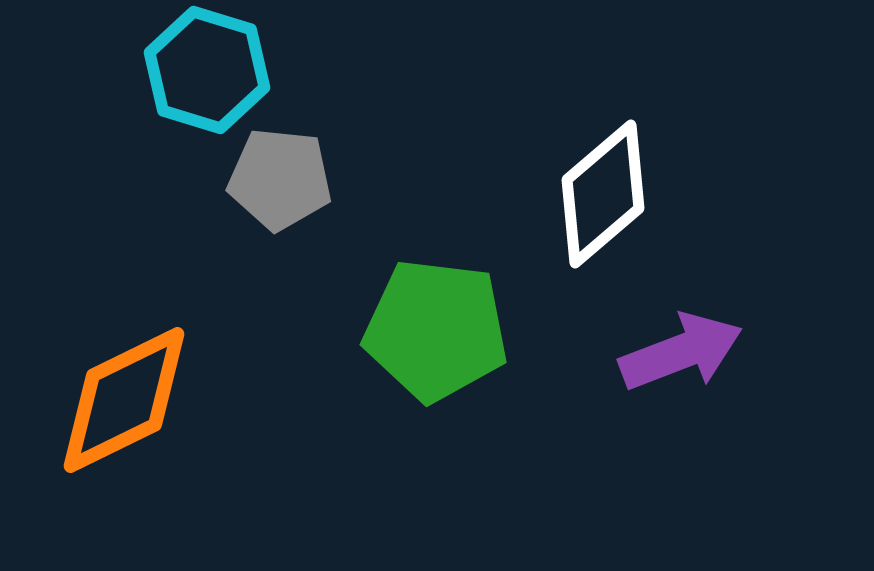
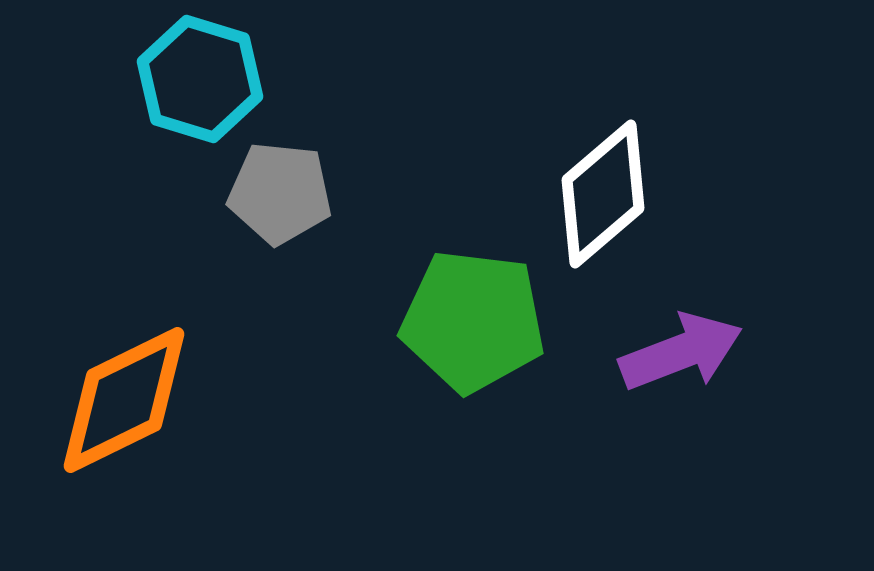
cyan hexagon: moved 7 px left, 9 px down
gray pentagon: moved 14 px down
green pentagon: moved 37 px right, 9 px up
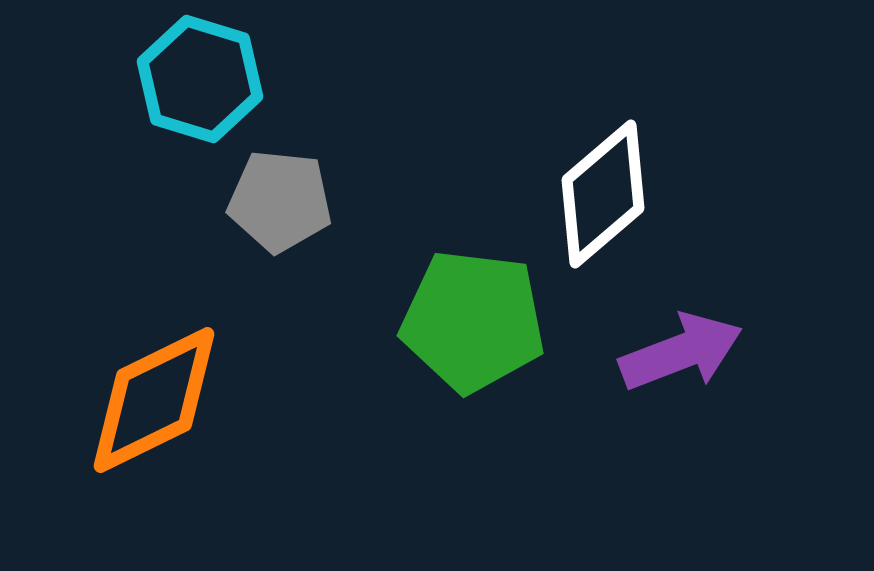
gray pentagon: moved 8 px down
orange diamond: moved 30 px right
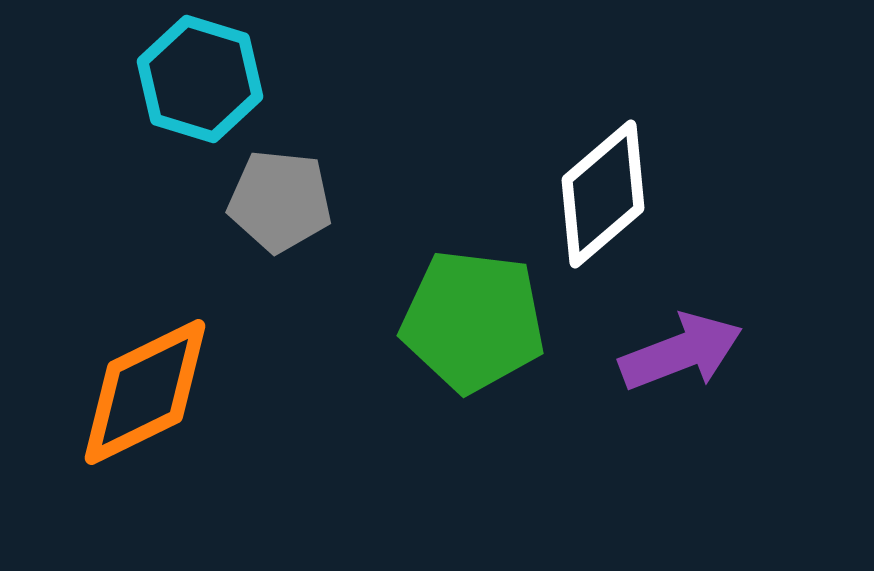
orange diamond: moved 9 px left, 8 px up
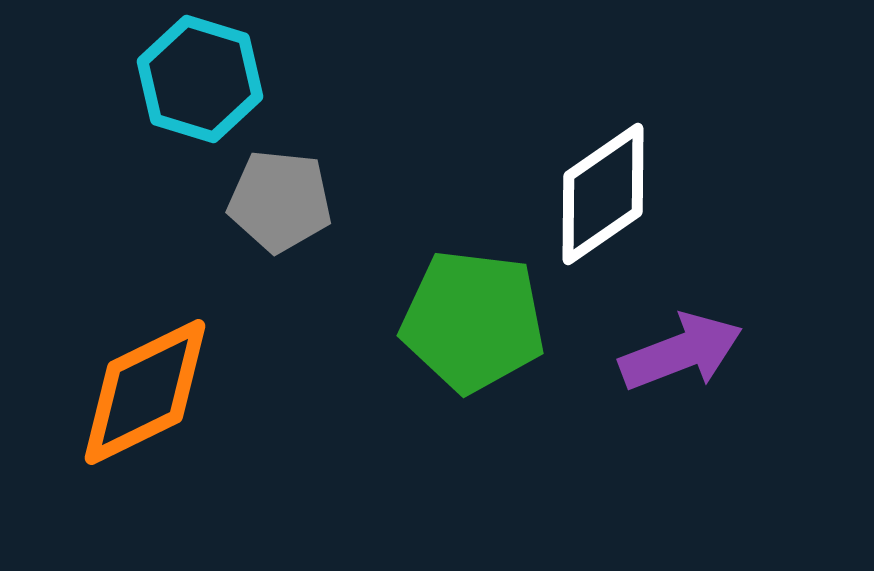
white diamond: rotated 6 degrees clockwise
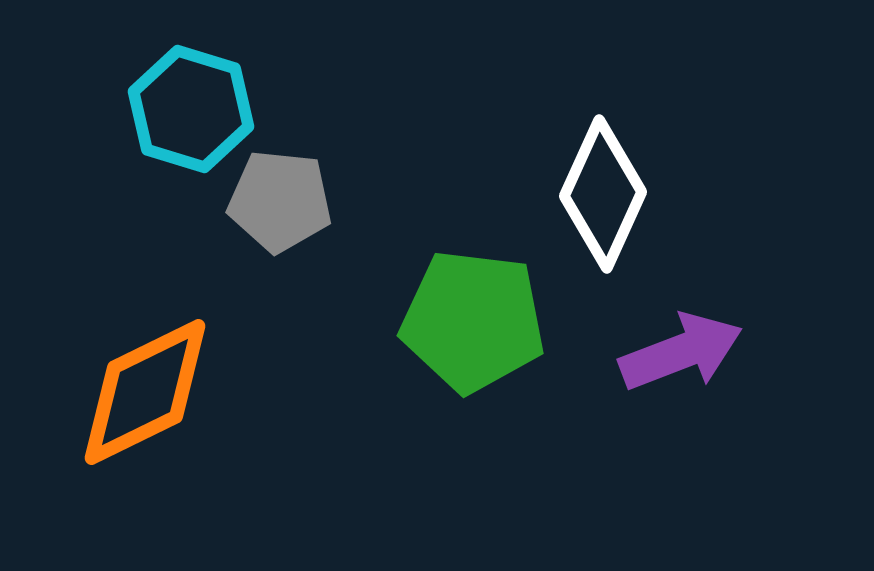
cyan hexagon: moved 9 px left, 30 px down
white diamond: rotated 31 degrees counterclockwise
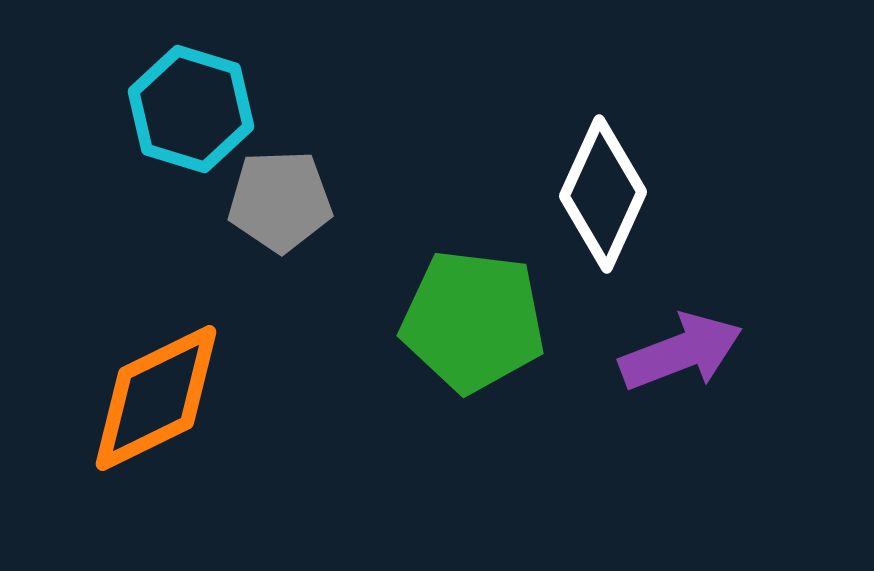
gray pentagon: rotated 8 degrees counterclockwise
orange diamond: moved 11 px right, 6 px down
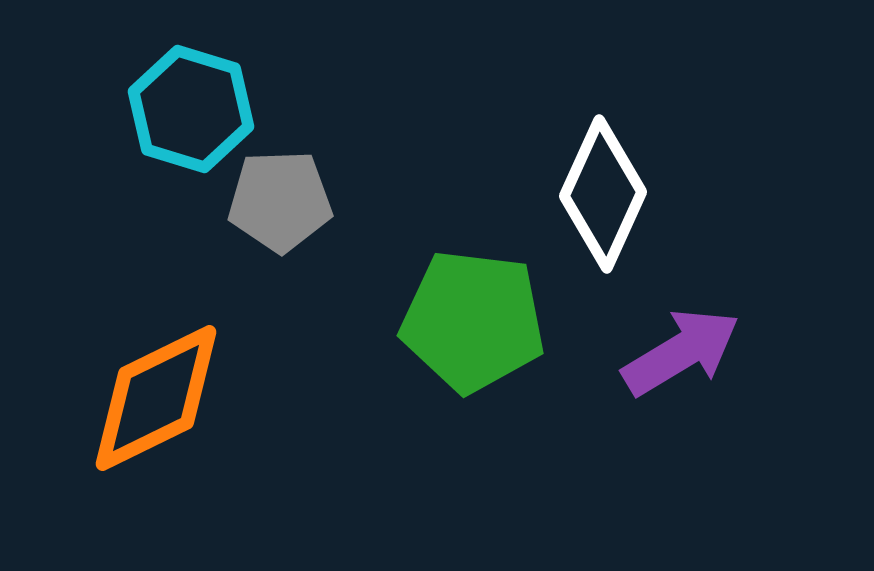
purple arrow: rotated 10 degrees counterclockwise
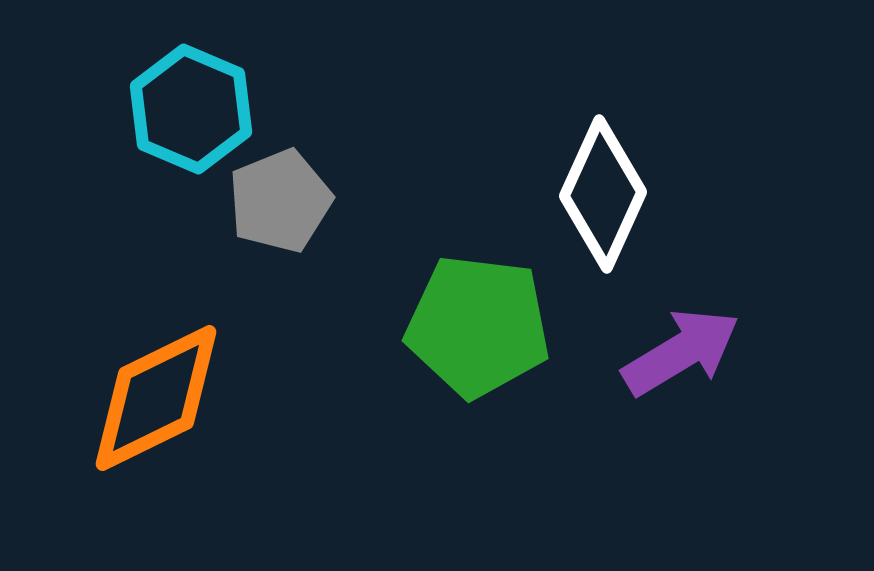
cyan hexagon: rotated 6 degrees clockwise
gray pentagon: rotated 20 degrees counterclockwise
green pentagon: moved 5 px right, 5 px down
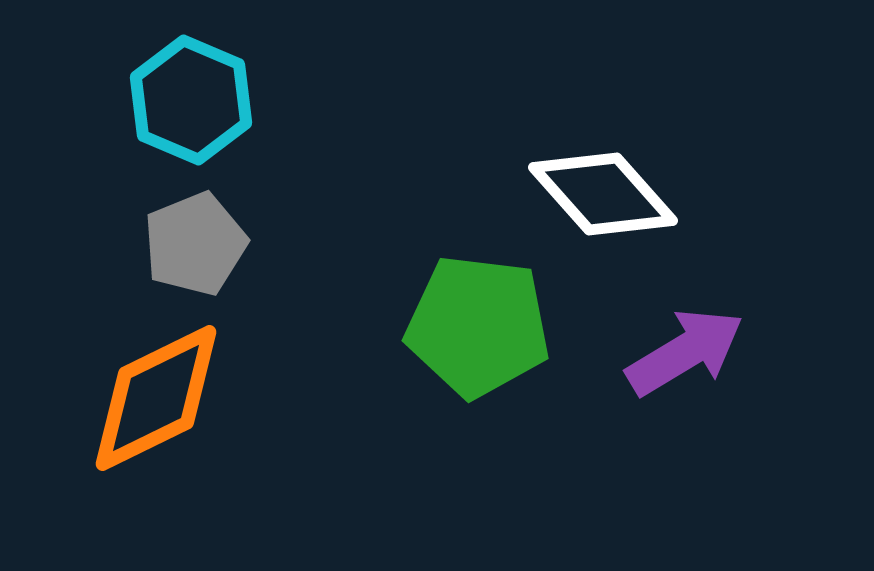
cyan hexagon: moved 9 px up
white diamond: rotated 66 degrees counterclockwise
gray pentagon: moved 85 px left, 43 px down
purple arrow: moved 4 px right
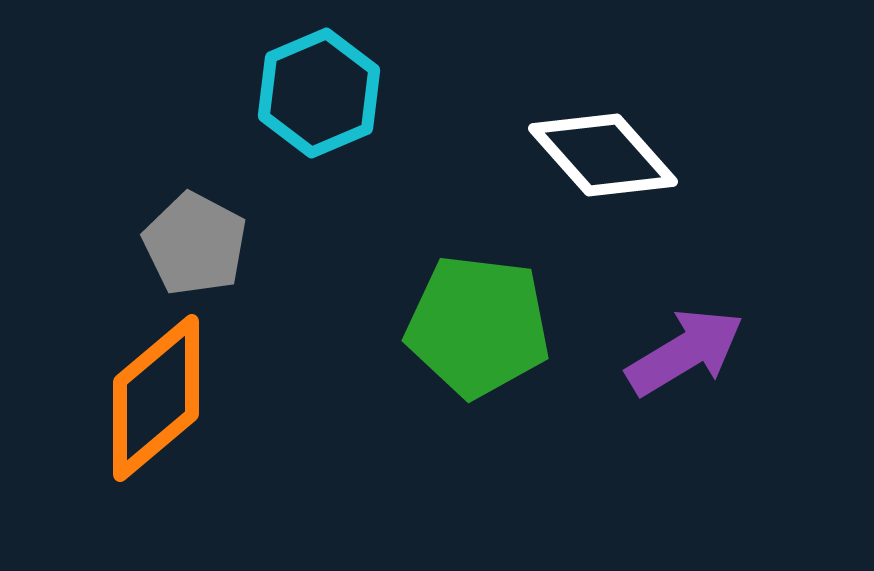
cyan hexagon: moved 128 px right, 7 px up; rotated 14 degrees clockwise
white diamond: moved 39 px up
gray pentagon: rotated 22 degrees counterclockwise
orange diamond: rotated 14 degrees counterclockwise
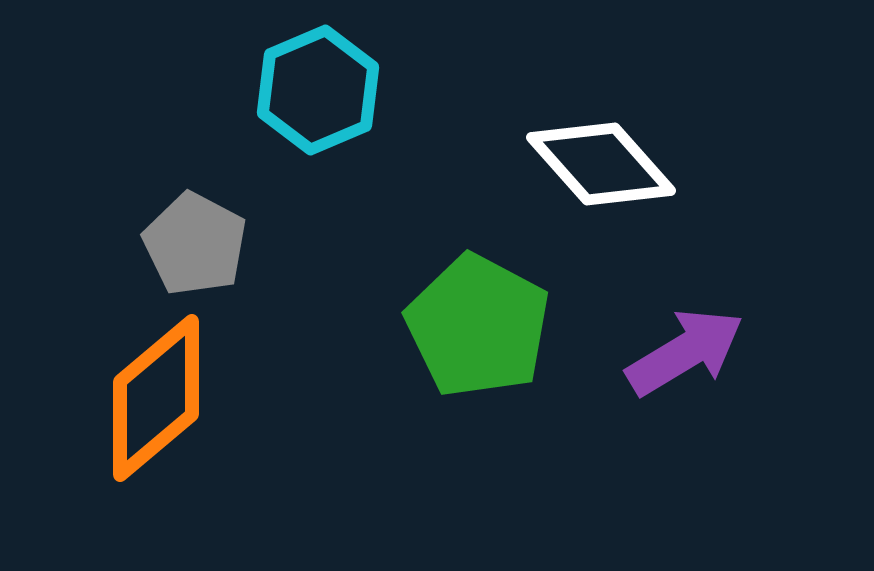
cyan hexagon: moved 1 px left, 3 px up
white diamond: moved 2 px left, 9 px down
green pentagon: rotated 21 degrees clockwise
